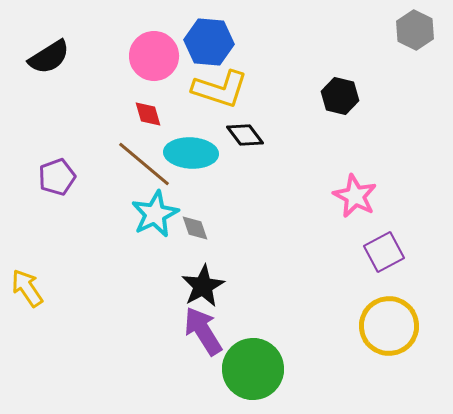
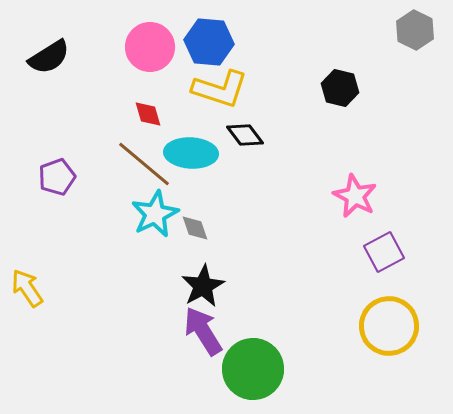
pink circle: moved 4 px left, 9 px up
black hexagon: moved 8 px up
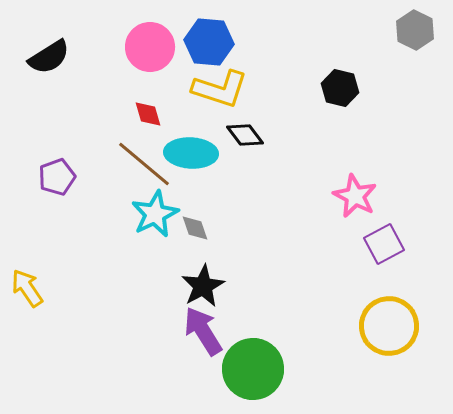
purple square: moved 8 px up
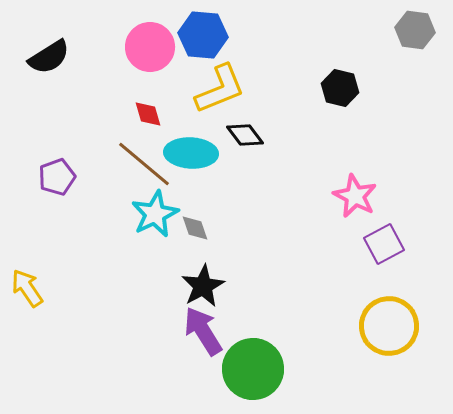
gray hexagon: rotated 18 degrees counterclockwise
blue hexagon: moved 6 px left, 7 px up
yellow L-shape: rotated 40 degrees counterclockwise
